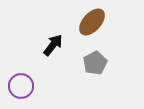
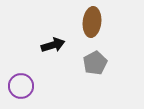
brown ellipse: rotated 36 degrees counterclockwise
black arrow: rotated 35 degrees clockwise
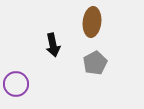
black arrow: rotated 95 degrees clockwise
purple circle: moved 5 px left, 2 px up
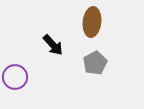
black arrow: rotated 30 degrees counterclockwise
purple circle: moved 1 px left, 7 px up
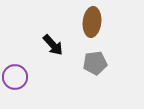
gray pentagon: rotated 20 degrees clockwise
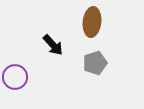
gray pentagon: rotated 10 degrees counterclockwise
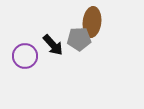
gray pentagon: moved 16 px left, 24 px up; rotated 15 degrees clockwise
purple circle: moved 10 px right, 21 px up
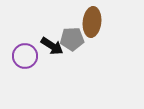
gray pentagon: moved 7 px left
black arrow: moved 1 px left, 1 px down; rotated 15 degrees counterclockwise
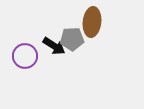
black arrow: moved 2 px right
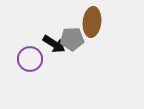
black arrow: moved 2 px up
purple circle: moved 5 px right, 3 px down
